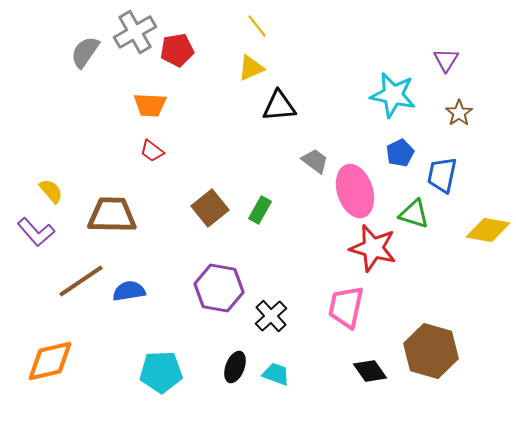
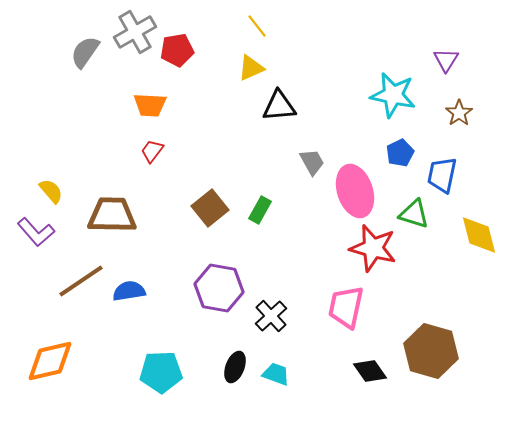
red trapezoid: rotated 90 degrees clockwise
gray trapezoid: moved 3 px left, 1 px down; rotated 24 degrees clockwise
yellow diamond: moved 9 px left, 5 px down; rotated 66 degrees clockwise
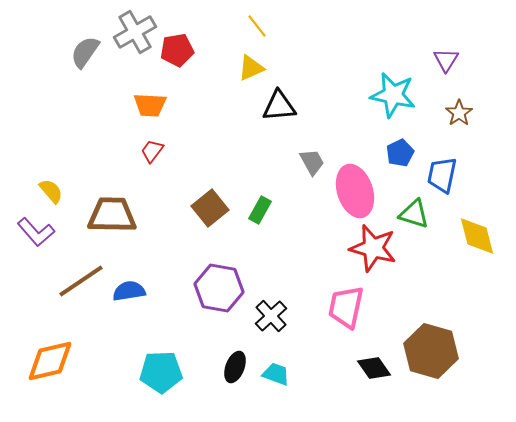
yellow diamond: moved 2 px left, 1 px down
black diamond: moved 4 px right, 3 px up
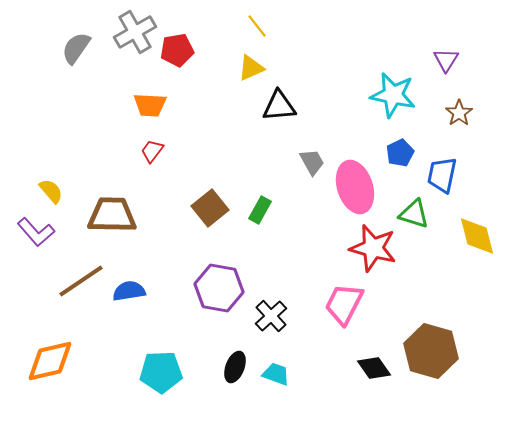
gray semicircle: moved 9 px left, 4 px up
pink ellipse: moved 4 px up
pink trapezoid: moved 2 px left, 3 px up; rotated 15 degrees clockwise
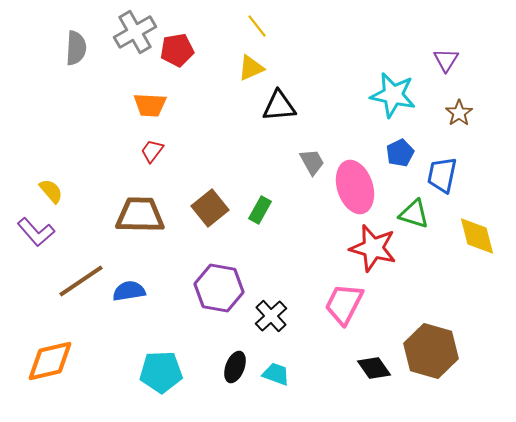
gray semicircle: rotated 148 degrees clockwise
brown trapezoid: moved 28 px right
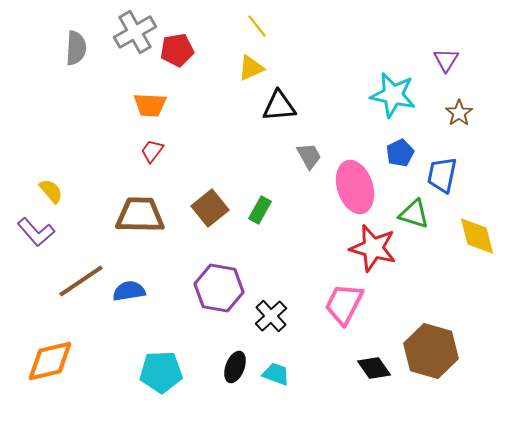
gray trapezoid: moved 3 px left, 6 px up
